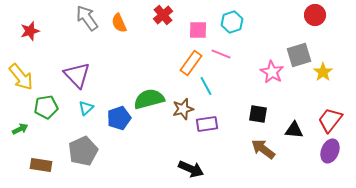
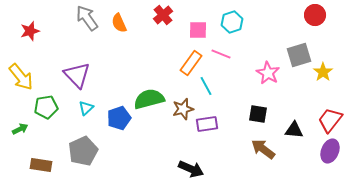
pink star: moved 4 px left, 1 px down
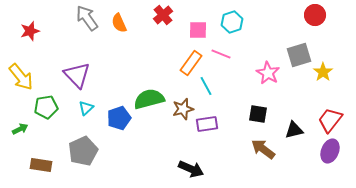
black triangle: rotated 18 degrees counterclockwise
